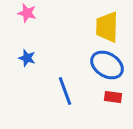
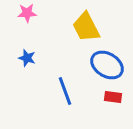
pink star: rotated 18 degrees counterclockwise
yellow trapezoid: moved 21 px left; rotated 28 degrees counterclockwise
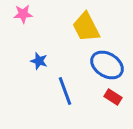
pink star: moved 4 px left, 1 px down
blue star: moved 12 px right, 3 px down
red rectangle: rotated 24 degrees clockwise
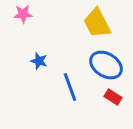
yellow trapezoid: moved 11 px right, 4 px up
blue ellipse: moved 1 px left
blue line: moved 5 px right, 4 px up
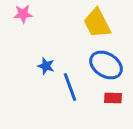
blue star: moved 7 px right, 5 px down
red rectangle: moved 1 px down; rotated 30 degrees counterclockwise
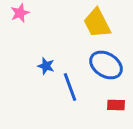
pink star: moved 3 px left, 1 px up; rotated 18 degrees counterclockwise
red rectangle: moved 3 px right, 7 px down
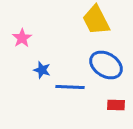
pink star: moved 2 px right, 25 px down; rotated 12 degrees counterclockwise
yellow trapezoid: moved 1 px left, 3 px up
blue star: moved 4 px left, 4 px down
blue line: rotated 68 degrees counterclockwise
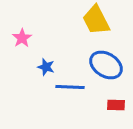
blue star: moved 4 px right, 3 px up
